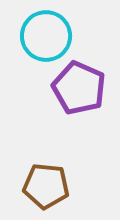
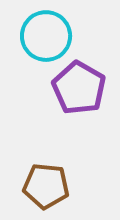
purple pentagon: rotated 6 degrees clockwise
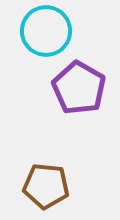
cyan circle: moved 5 px up
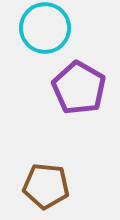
cyan circle: moved 1 px left, 3 px up
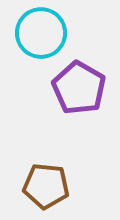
cyan circle: moved 4 px left, 5 px down
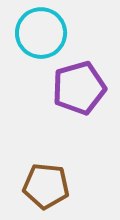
purple pentagon: rotated 26 degrees clockwise
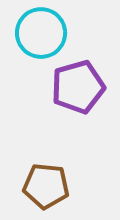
purple pentagon: moved 1 px left, 1 px up
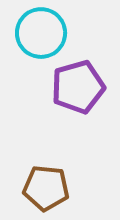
brown pentagon: moved 2 px down
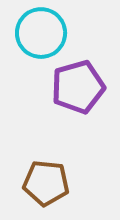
brown pentagon: moved 5 px up
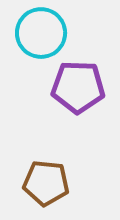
purple pentagon: rotated 18 degrees clockwise
